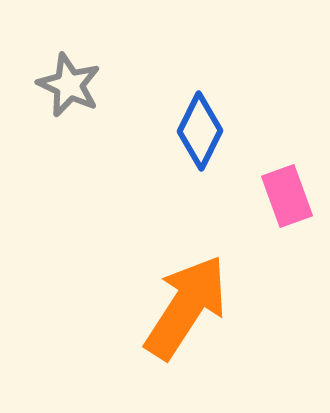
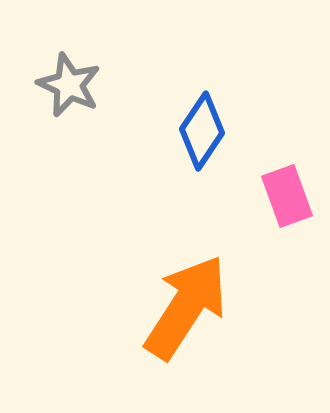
blue diamond: moved 2 px right; rotated 8 degrees clockwise
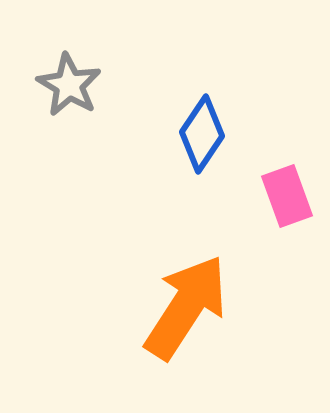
gray star: rotated 6 degrees clockwise
blue diamond: moved 3 px down
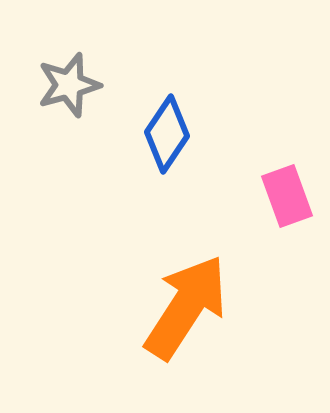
gray star: rotated 26 degrees clockwise
blue diamond: moved 35 px left
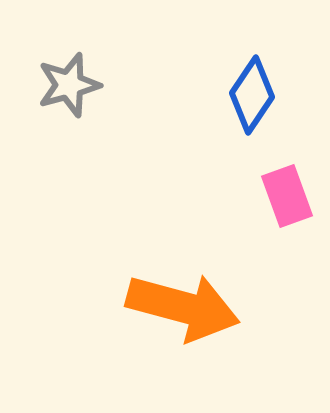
blue diamond: moved 85 px right, 39 px up
orange arrow: moved 3 px left; rotated 72 degrees clockwise
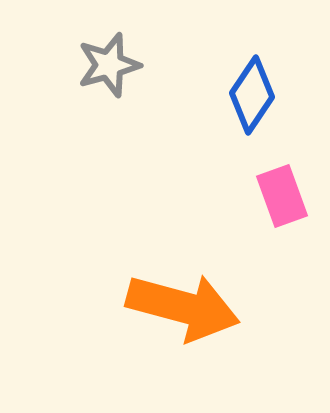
gray star: moved 40 px right, 20 px up
pink rectangle: moved 5 px left
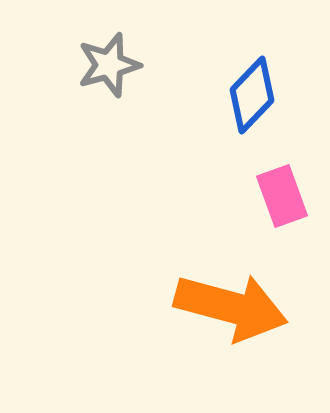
blue diamond: rotated 10 degrees clockwise
orange arrow: moved 48 px right
